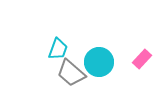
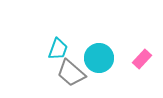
cyan circle: moved 4 px up
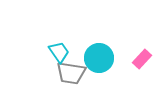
cyan trapezoid: moved 1 px right, 3 px down; rotated 55 degrees counterclockwise
gray trapezoid: rotated 32 degrees counterclockwise
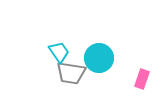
pink rectangle: moved 20 px down; rotated 24 degrees counterclockwise
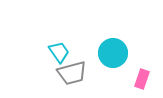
cyan circle: moved 14 px right, 5 px up
gray trapezoid: moved 1 px right; rotated 24 degrees counterclockwise
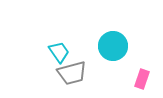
cyan circle: moved 7 px up
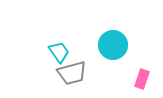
cyan circle: moved 1 px up
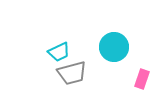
cyan circle: moved 1 px right, 2 px down
cyan trapezoid: rotated 100 degrees clockwise
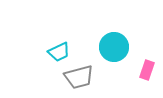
gray trapezoid: moved 7 px right, 4 px down
pink rectangle: moved 5 px right, 9 px up
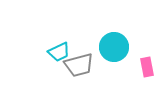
pink rectangle: moved 3 px up; rotated 30 degrees counterclockwise
gray trapezoid: moved 12 px up
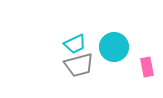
cyan trapezoid: moved 16 px right, 8 px up
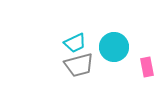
cyan trapezoid: moved 1 px up
